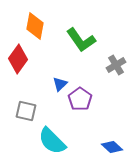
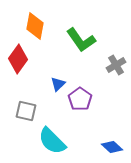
blue triangle: moved 2 px left
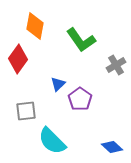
gray square: rotated 20 degrees counterclockwise
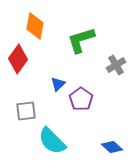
green L-shape: rotated 108 degrees clockwise
purple pentagon: moved 1 px right
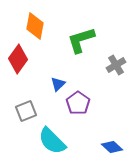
purple pentagon: moved 3 px left, 4 px down
gray square: rotated 15 degrees counterclockwise
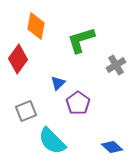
orange diamond: moved 1 px right
blue triangle: moved 1 px up
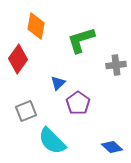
gray cross: rotated 24 degrees clockwise
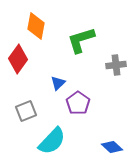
cyan semicircle: rotated 92 degrees counterclockwise
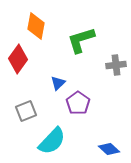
blue diamond: moved 3 px left, 2 px down
